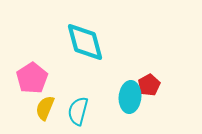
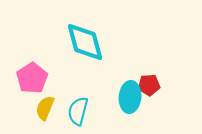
red pentagon: rotated 25 degrees clockwise
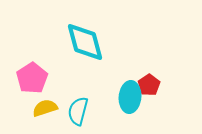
red pentagon: rotated 30 degrees counterclockwise
yellow semicircle: rotated 50 degrees clockwise
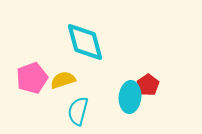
pink pentagon: rotated 12 degrees clockwise
red pentagon: moved 1 px left
yellow semicircle: moved 18 px right, 28 px up
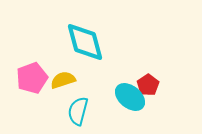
cyan ellipse: rotated 56 degrees counterclockwise
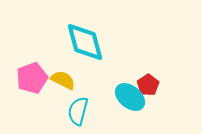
yellow semicircle: rotated 45 degrees clockwise
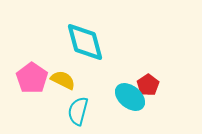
pink pentagon: rotated 16 degrees counterclockwise
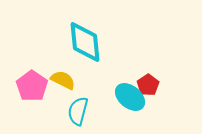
cyan diamond: rotated 9 degrees clockwise
pink pentagon: moved 8 px down
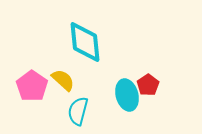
yellow semicircle: rotated 15 degrees clockwise
cyan ellipse: moved 3 px left, 2 px up; rotated 36 degrees clockwise
